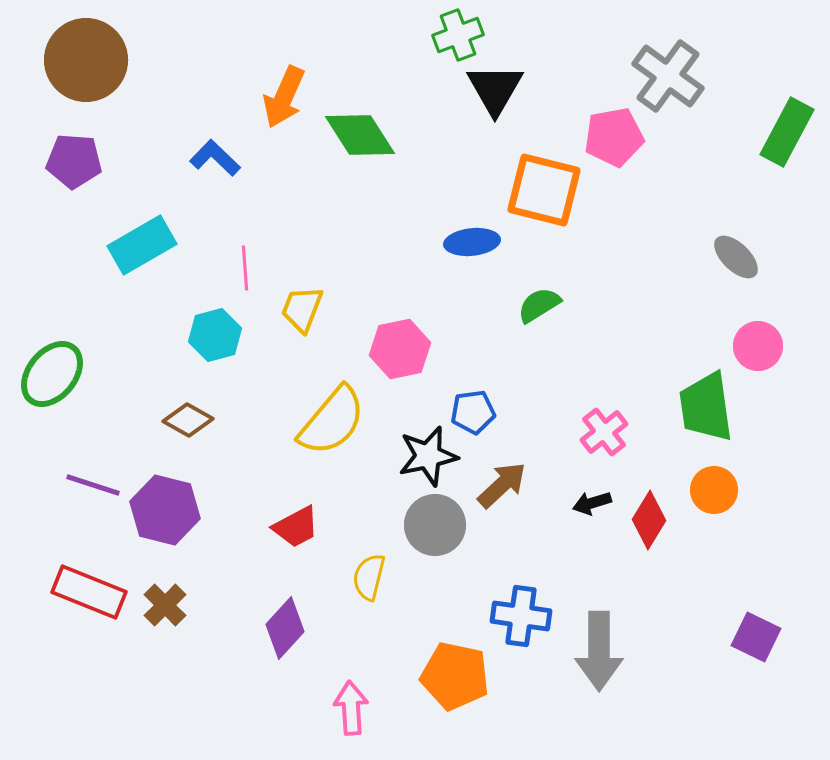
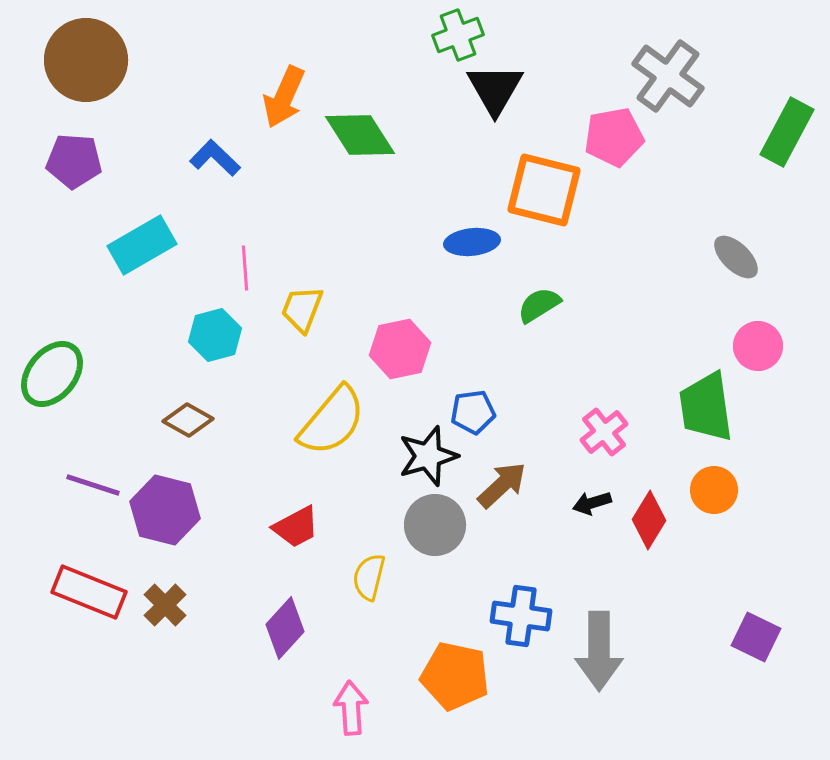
black star at (428, 456): rotated 4 degrees counterclockwise
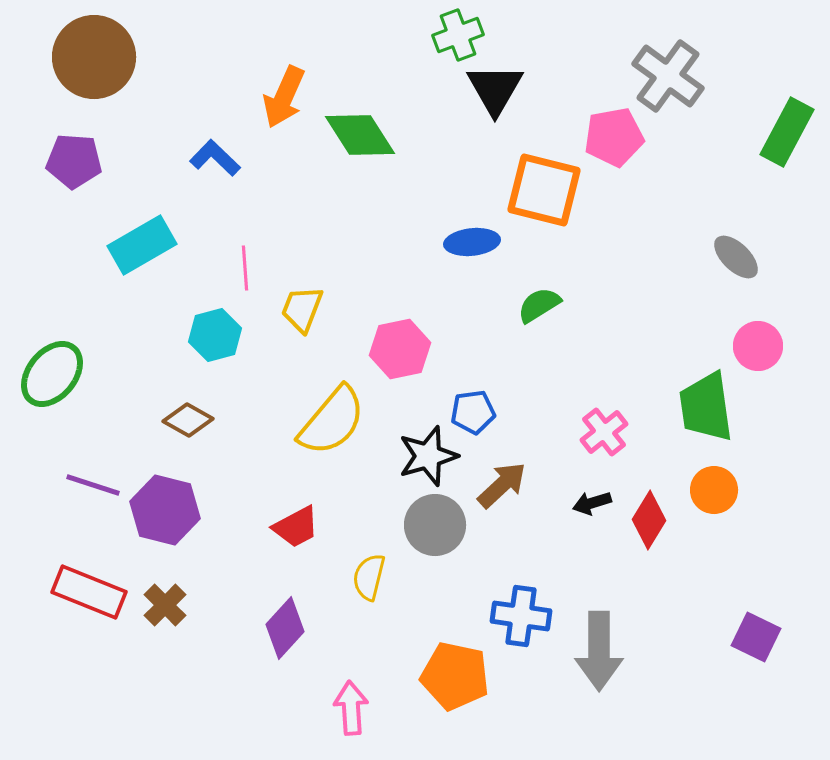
brown circle at (86, 60): moved 8 px right, 3 px up
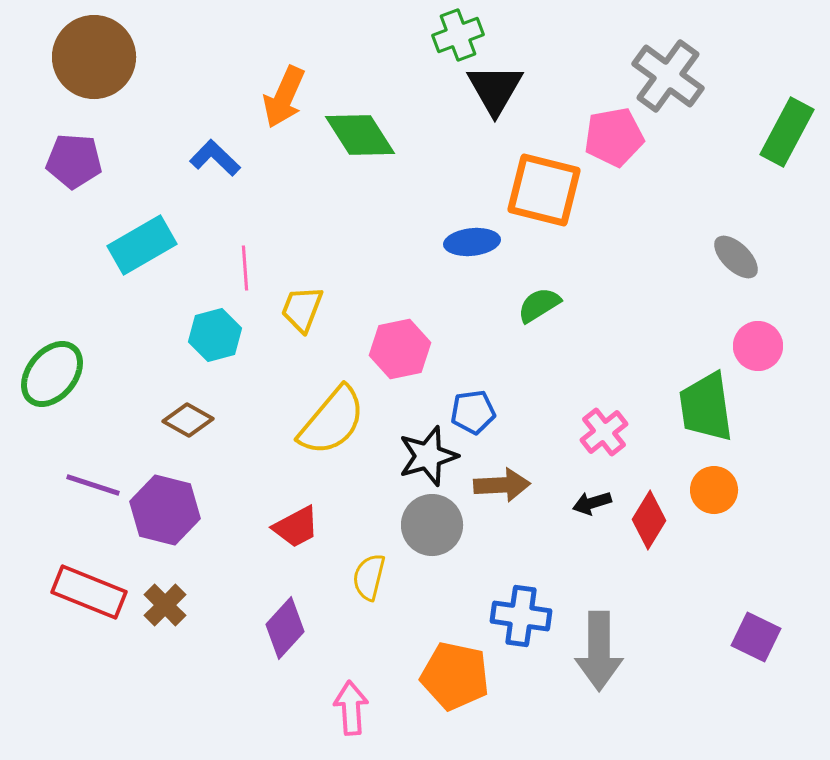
brown arrow at (502, 485): rotated 40 degrees clockwise
gray circle at (435, 525): moved 3 px left
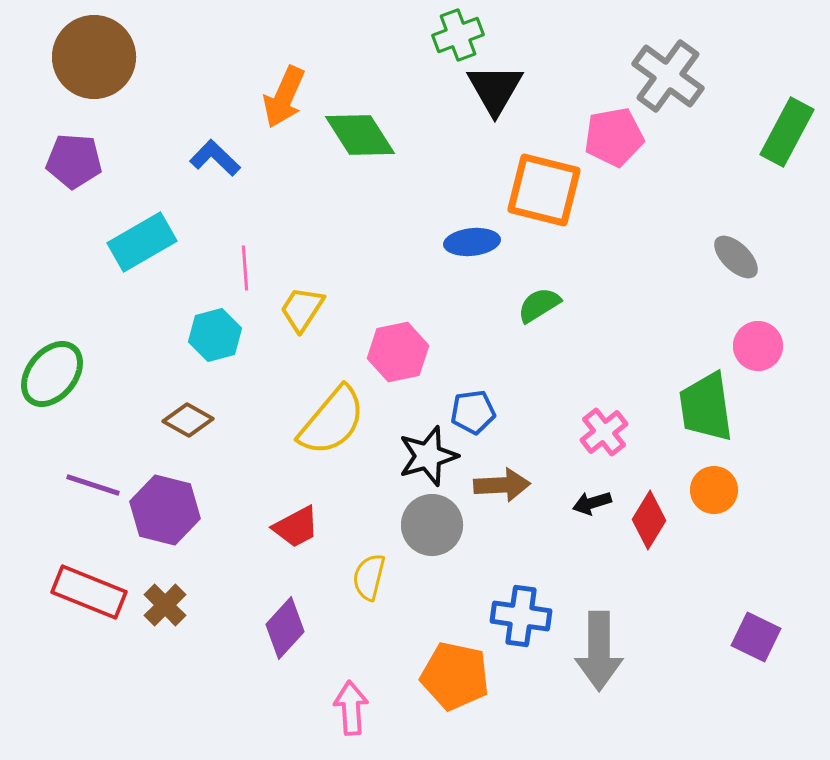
cyan rectangle at (142, 245): moved 3 px up
yellow trapezoid at (302, 309): rotated 12 degrees clockwise
pink hexagon at (400, 349): moved 2 px left, 3 px down
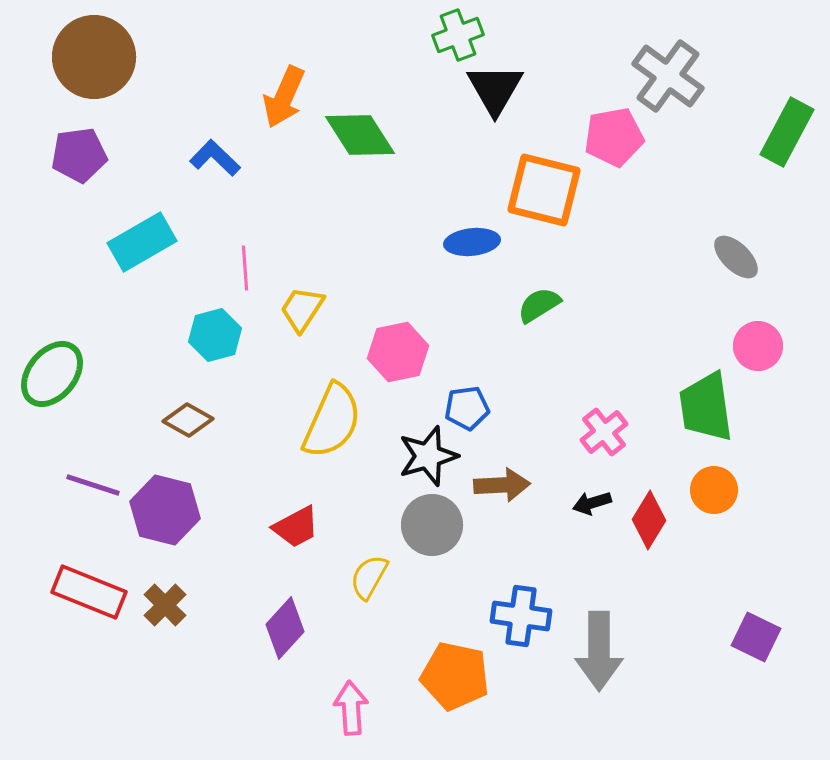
purple pentagon at (74, 161): moved 5 px right, 6 px up; rotated 12 degrees counterclockwise
blue pentagon at (473, 412): moved 6 px left, 4 px up
yellow semicircle at (332, 421): rotated 16 degrees counterclockwise
yellow semicircle at (369, 577): rotated 15 degrees clockwise
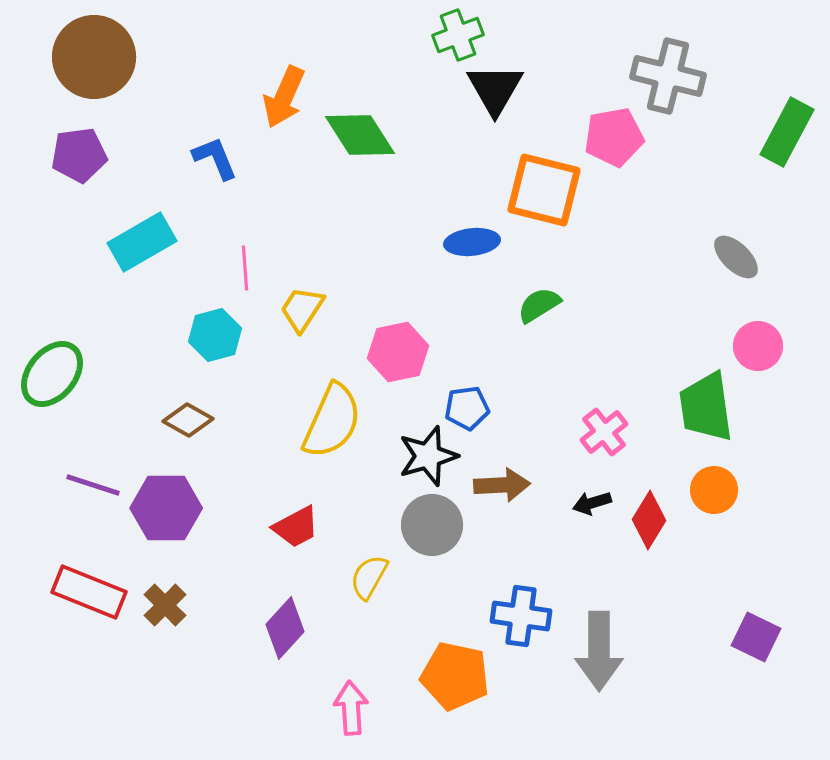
gray cross at (668, 76): rotated 22 degrees counterclockwise
blue L-shape at (215, 158): rotated 24 degrees clockwise
purple hexagon at (165, 510): moved 1 px right, 2 px up; rotated 14 degrees counterclockwise
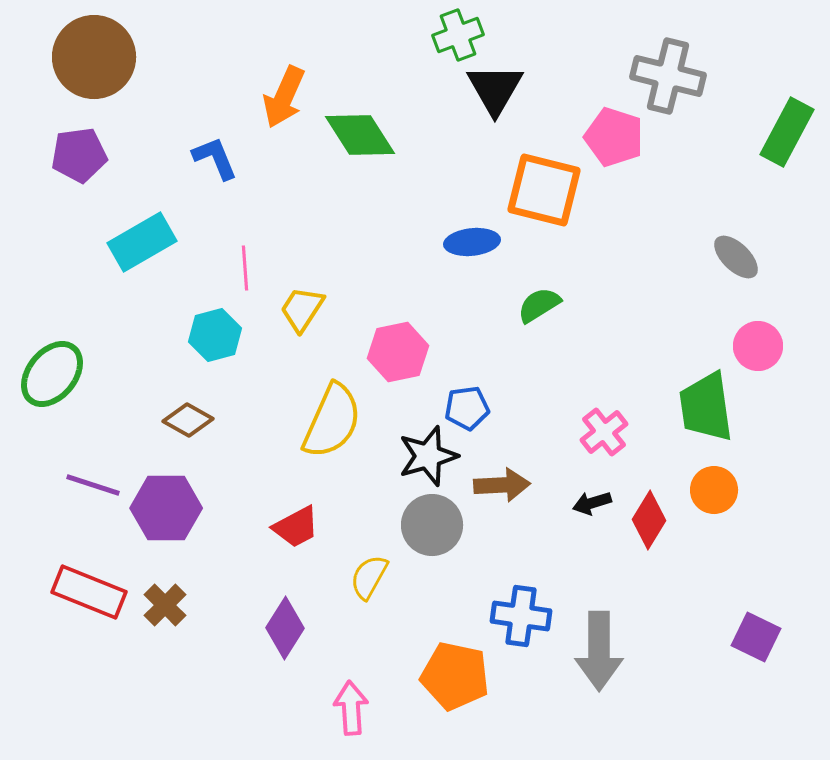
pink pentagon at (614, 137): rotated 28 degrees clockwise
purple diamond at (285, 628): rotated 10 degrees counterclockwise
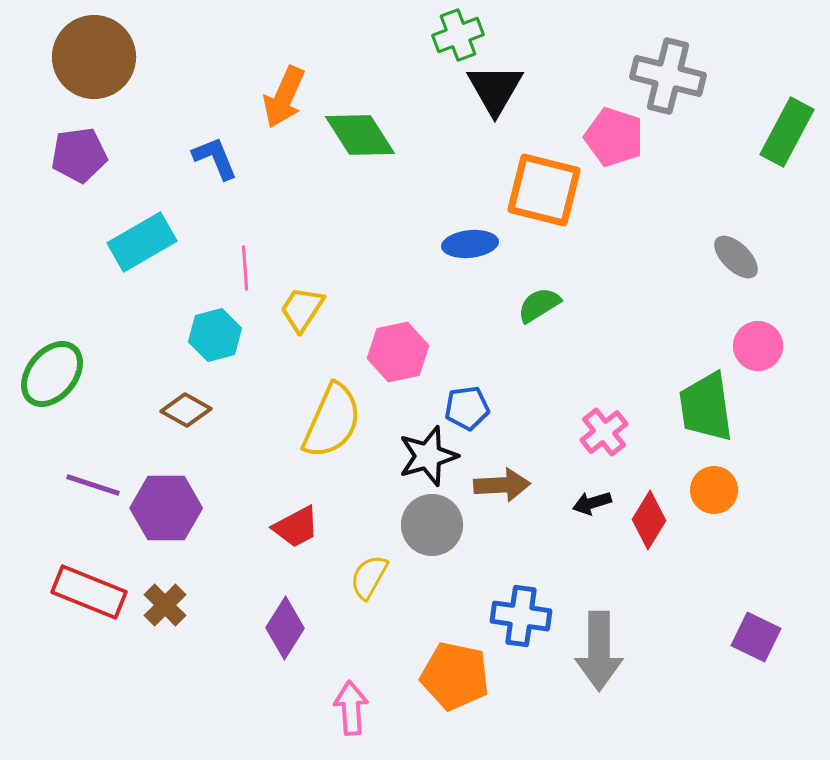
blue ellipse at (472, 242): moved 2 px left, 2 px down
brown diamond at (188, 420): moved 2 px left, 10 px up
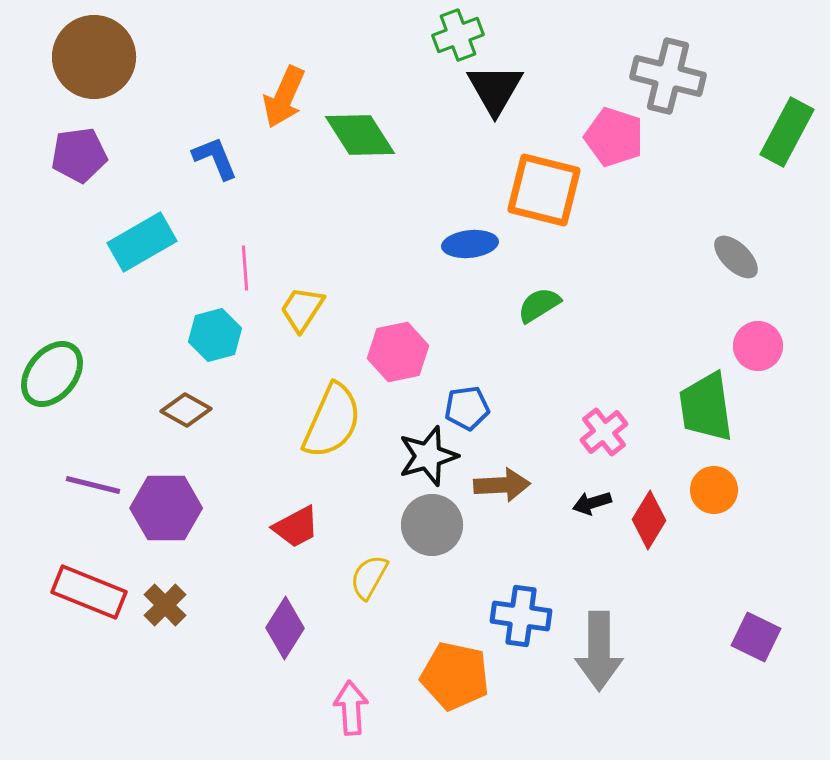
purple line at (93, 485): rotated 4 degrees counterclockwise
